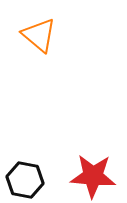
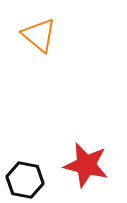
red star: moved 7 px left, 11 px up; rotated 9 degrees clockwise
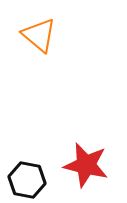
black hexagon: moved 2 px right
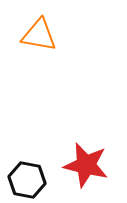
orange triangle: rotated 30 degrees counterclockwise
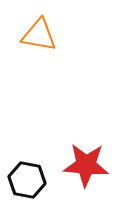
red star: rotated 9 degrees counterclockwise
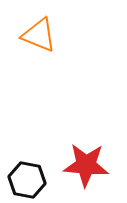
orange triangle: rotated 12 degrees clockwise
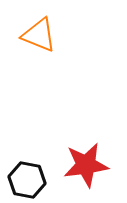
red star: rotated 12 degrees counterclockwise
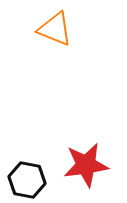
orange triangle: moved 16 px right, 6 px up
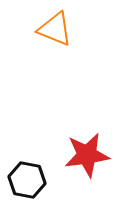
red star: moved 1 px right, 10 px up
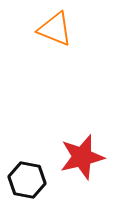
red star: moved 5 px left, 2 px down; rotated 6 degrees counterclockwise
